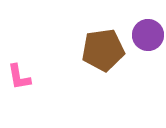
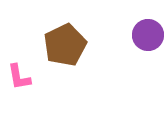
brown pentagon: moved 38 px left, 5 px up; rotated 18 degrees counterclockwise
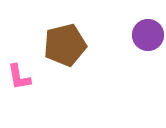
brown pentagon: rotated 12 degrees clockwise
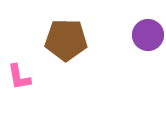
brown pentagon: moved 1 px right, 5 px up; rotated 15 degrees clockwise
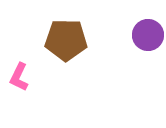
pink L-shape: rotated 36 degrees clockwise
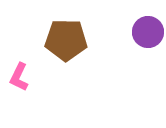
purple circle: moved 3 px up
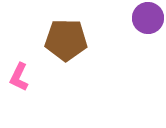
purple circle: moved 14 px up
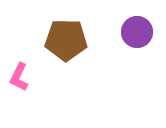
purple circle: moved 11 px left, 14 px down
